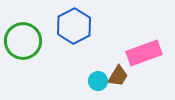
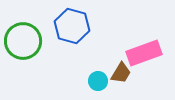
blue hexagon: moved 2 px left; rotated 16 degrees counterclockwise
brown trapezoid: moved 3 px right, 3 px up
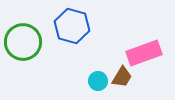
green circle: moved 1 px down
brown trapezoid: moved 1 px right, 4 px down
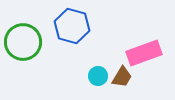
cyan circle: moved 5 px up
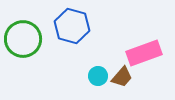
green circle: moved 3 px up
brown trapezoid: rotated 10 degrees clockwise
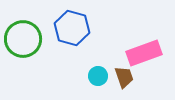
blue hexagon: moved 2 px down
brown trapezoid: moved 2 px right; rotated 60 degrees counterclockwise
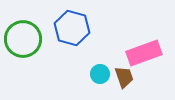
cyan circle: moved 2 px right, 2 px up
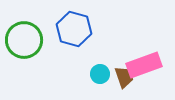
blue hexagon: moved 2 px right, 1 px down
green circle: moved 1 px right, 1 px down
pink rectangle: moved 12 px down
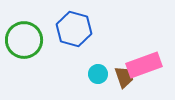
cyan circle: moved 2 px left
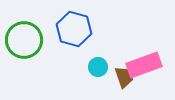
cyan circle: moved 7 px up
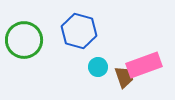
blue hexagon: moved 5 px right, 2 px down
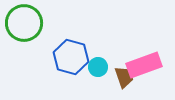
blue hexagon: moved 8 px left, 26 px down
green circle: moved 17 px up
